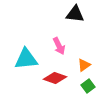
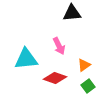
black triangle: moved 3 px left, 1 px up; rotated 12 degrees counterclockwise
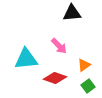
pink arrow: rotated 18 degrees counterclockwise
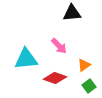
green square: moved 1 px right
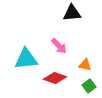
orange triangle: moved 1 px right; rotated 48 degrees clockwise
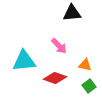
cyan triangle: moved 2 px left, 2 px down
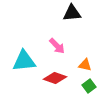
pink arrow: moved 2 px left
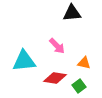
orange triangle: moved 1 px left, 2 px up
red diamond: rotated 10 degrees counterclockwise
green square: moved 10 px left
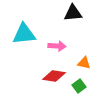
black triangle: moved 1 px right
pink arrow: rotated 42 degrees counterclockwise
cyan triangle: moved 27 px up
red diamond: moved 1 px left, 2 px up
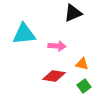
black triangle: rotated 18 degrees counterclockwise
orange triangle: moved 2 px left, 1 px down
green square: moved 5 px right
